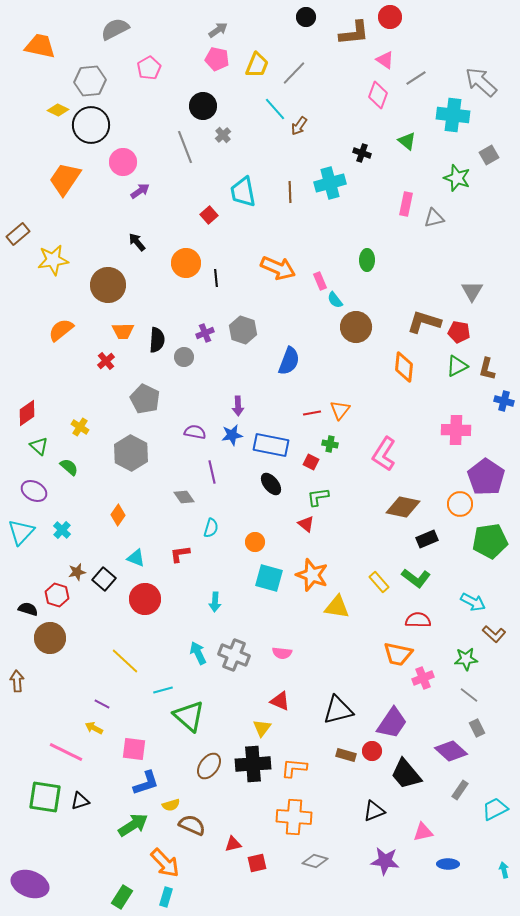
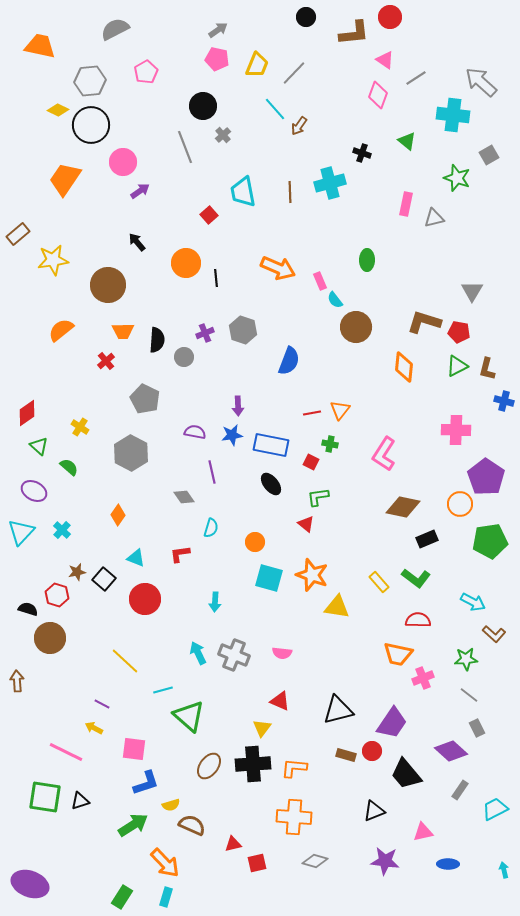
pink pentagon at (149, 68): moved 3 px left, 4 px down
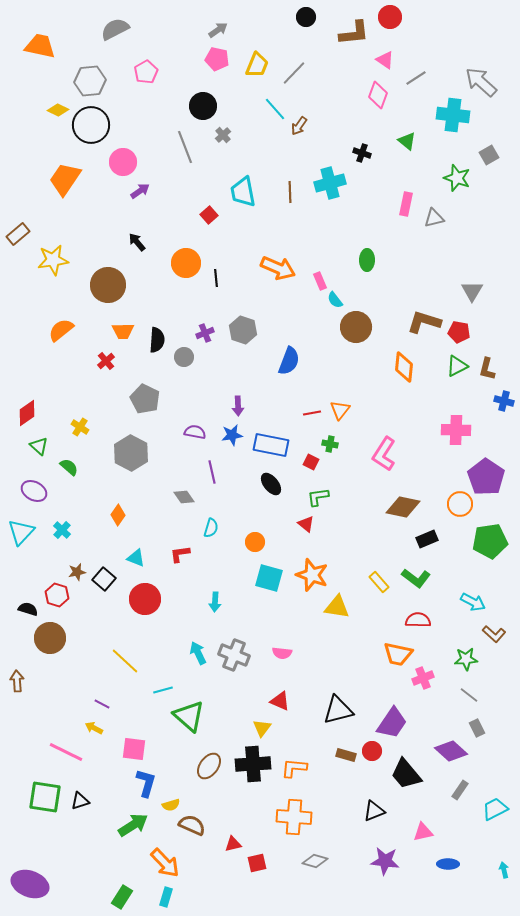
blue L-shape at (146, 783): rotated 56 degrees counterclockwise
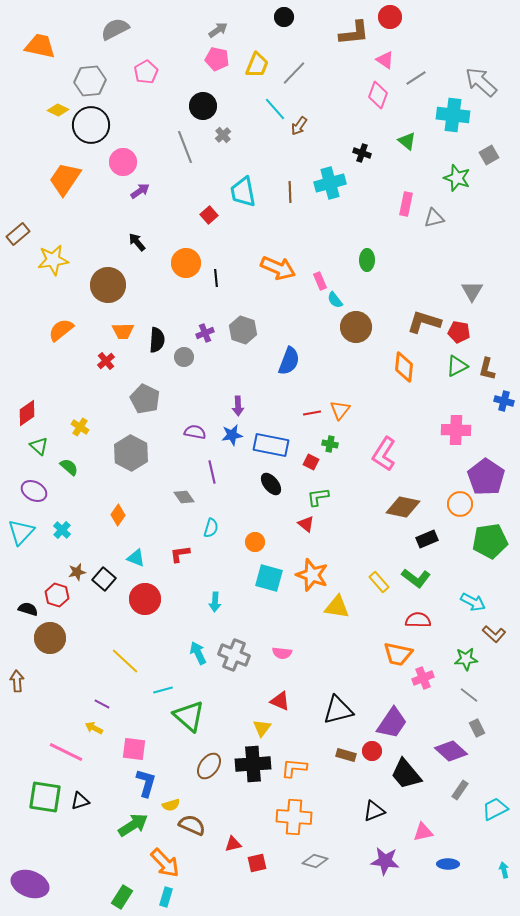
black circle at (306, 17): moved 22 px left
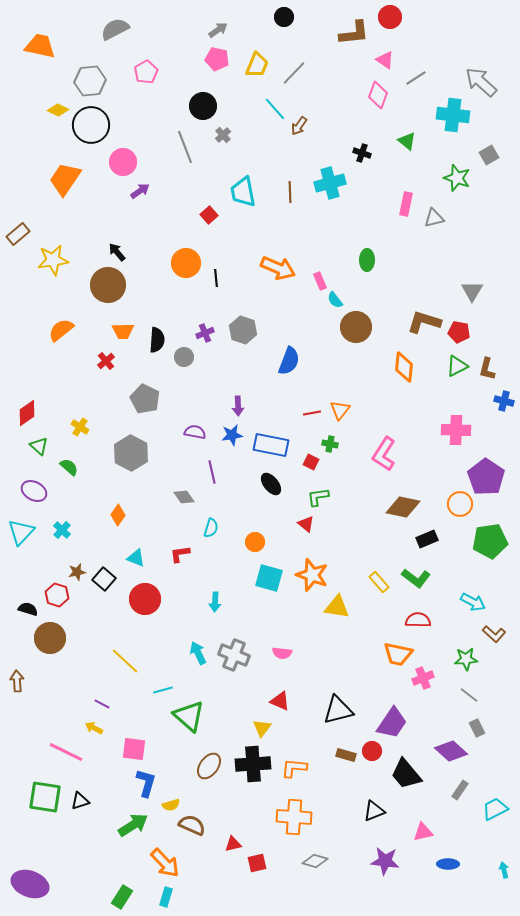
black arrow at (137, 242): moved 20 px left, 10 px down
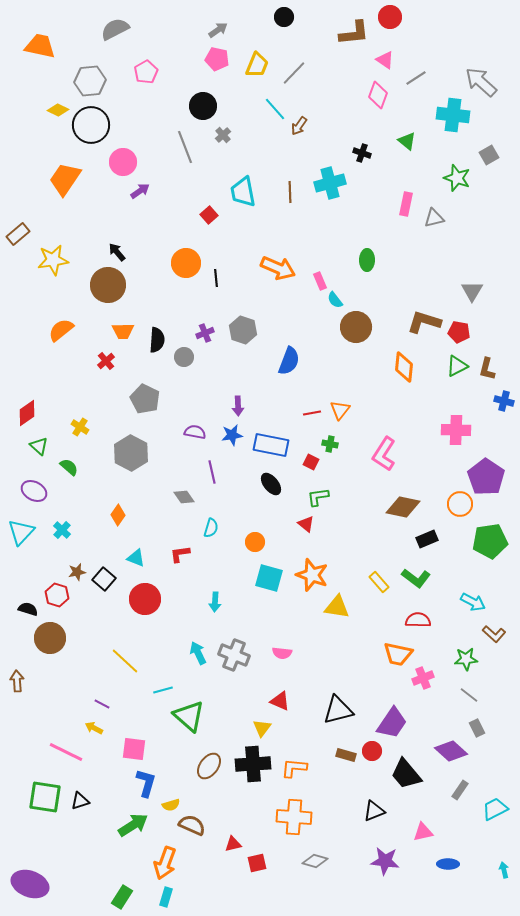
orange arrow at (165, 863): rotated 64 degrees clockwise
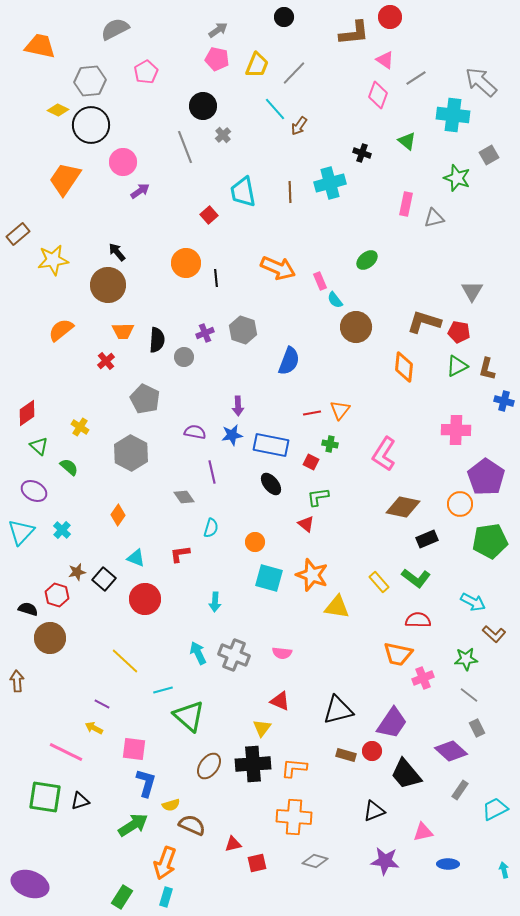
green ellipse at (367, 260): rotated 50 degrees clockwise
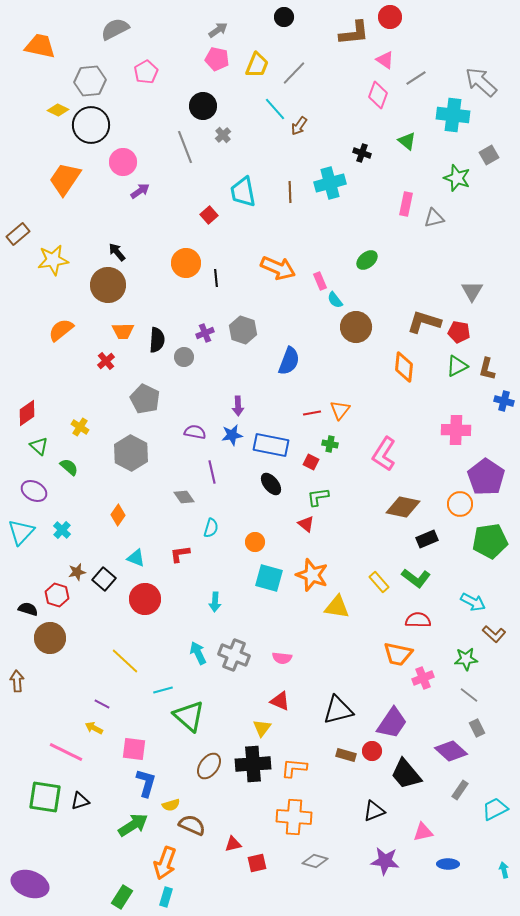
pink semicircle at (282, 653): moved 5 px down
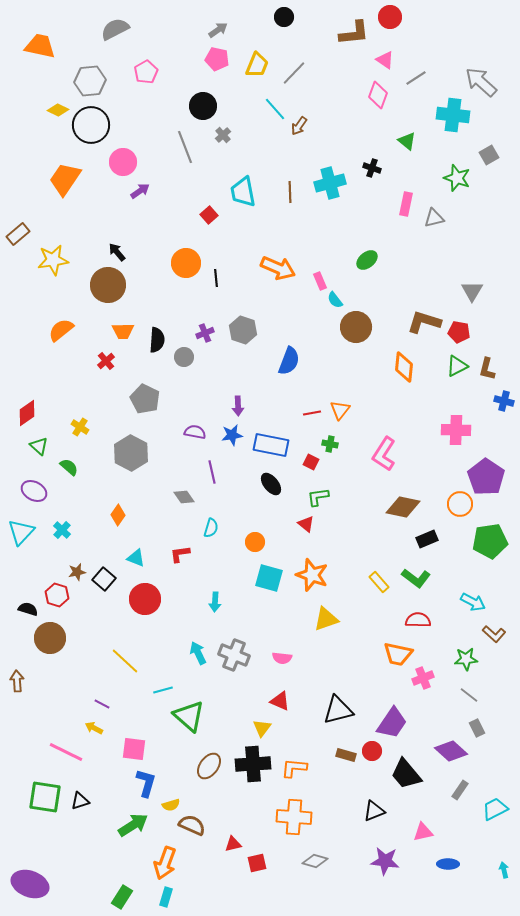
black cross at (362, 153): moved 10 px right, 15 px down
yellow triangle at (337, 607): moved 11 px left, 12 px down; rotated 28 degrees counterclockwise
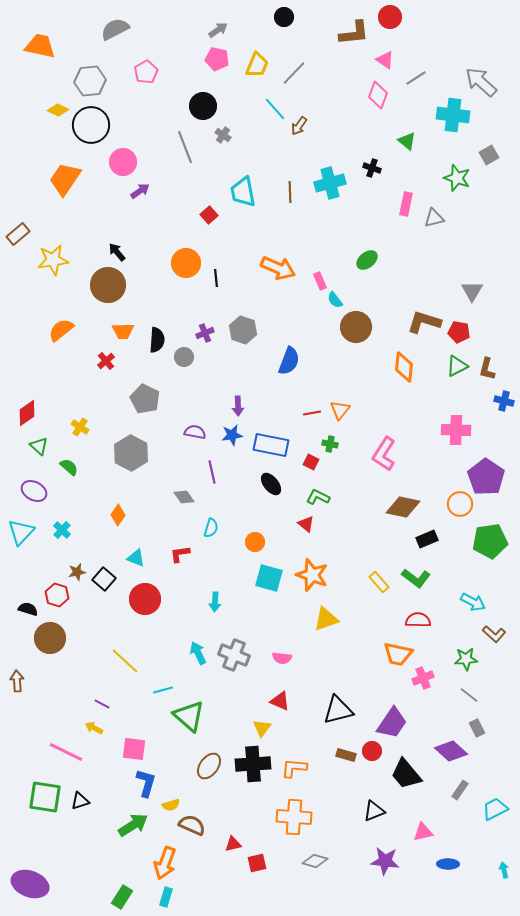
gray cross at (223, 135): rotated 14 degrees counterclockwise
green L-shape at (318, 497): rotated 35 degrees clockwise
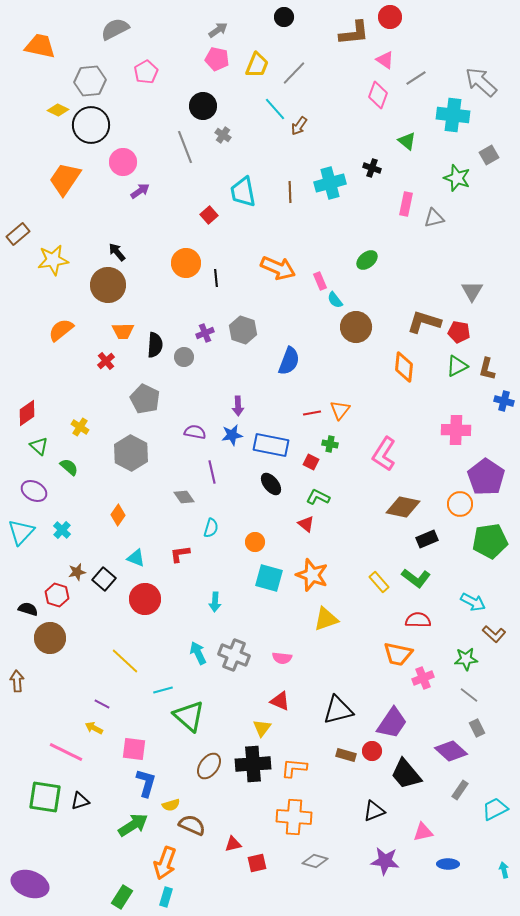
black semicircle at (157, 340): moved 2 px left, 5 px down
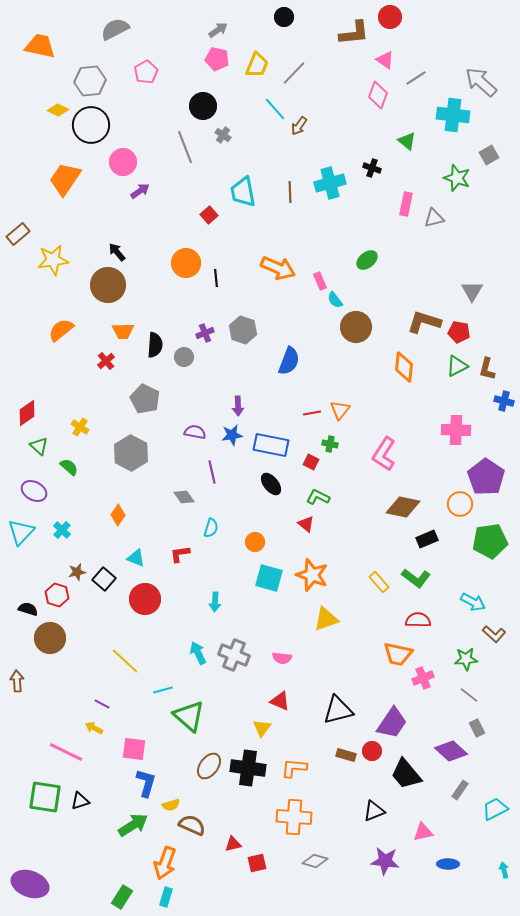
black cross at (253, 764): moved 5 px left, 4 px down; rotated 12 degrees clockwise
